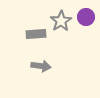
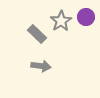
gray rectangle: moved 1 px right; rotated 48 degrees clockwise
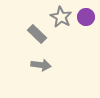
gray star: moved 4 px up; rotated 10 degrees counterclockwise
gray arrow: moved 1 px up
